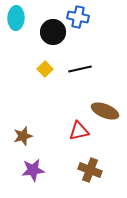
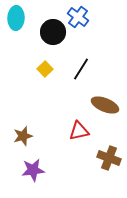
blue cross: rotated 25 degrees clockwise
black line: moved 1 px right; rotated 45 degrees counterclockwise
brown ellipse: moved 6 px up
brown cross: moved 19 px right, 12 px up
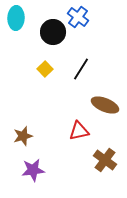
brown cross: moved 4 px left, 2 px down; rotated 15 degrees clockwise
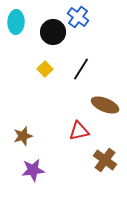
cyan ellipse: moved 4 px down
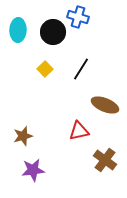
blue cross: rotated 20 degrees counterclockwise
cyan ellipse: moved 2 px right, 8 px down
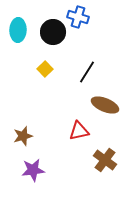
black line: moved 6 px right, 3 px down
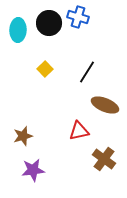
black circle: moved 4 px left, 9 px up
brown cross: moved 1 px left, 1 px up
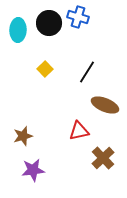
brown cross: moved 1 px left, 1 px up; rotated 10 degrees clockwise
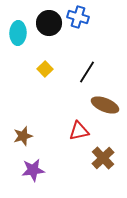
cyan ellipse: moved 3 px down
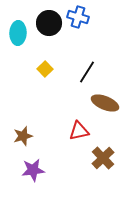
brown ellipse: moved 2 px up
